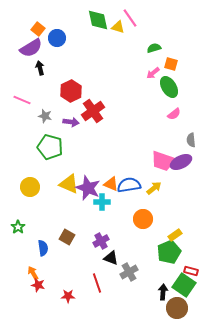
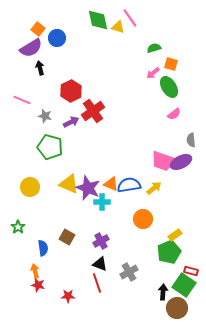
purple arrow at (71, 122): rotated 35 degrees counterclockwise
black triangle at (111, 258): moved 11 px left, 6 px down
orange arrow at (33, 273): moved 2 px right, 2 px up; rotated 16 degrees clockwise
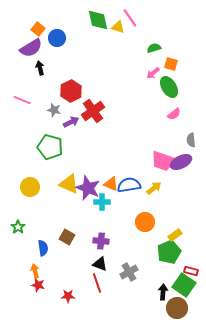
gray star at (45, 116): moved 9 px right, 6 px up
orange circle at (143, 219): moved 2 px right, 3 px down
purple cross at (101, 241): rotated 35 degrees clockwise
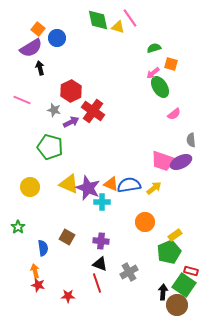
green ellipse at (169, 87): moved 9 px left
red cross at (93, 111): rotated 20 degrees counterclockwise
brown circle at (177, 308): moved 3 px up
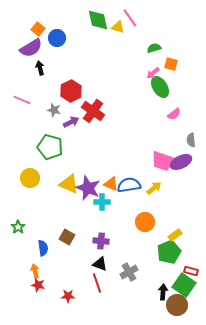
yellow circle at (30, 187): moved 9 px up
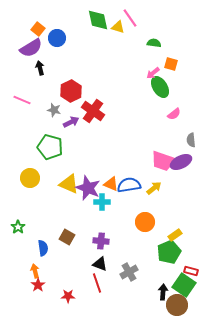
green semicircle at (154, 48): moved 5 px up; rotated 24 degrees clockwise
red star at (38, 285): rotated 24 degrees clockwise
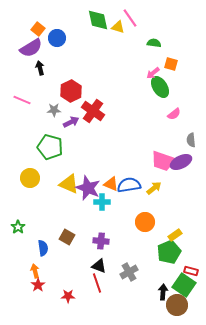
gray star at (54, 110): rotated 16 degrees counterclockwise
black triangle at (100, 264): moved 1 px left, 2 px down
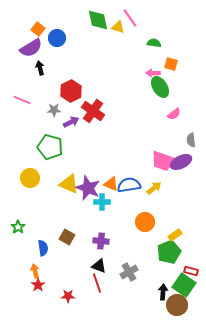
pink arrow at (153, 73): rotated 40 degrees clockwise
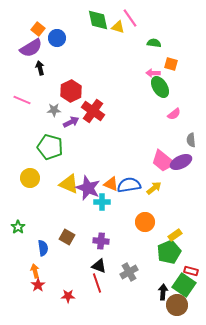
pink trapezoid at (163, 161): rotated 20 degrees clockwise
